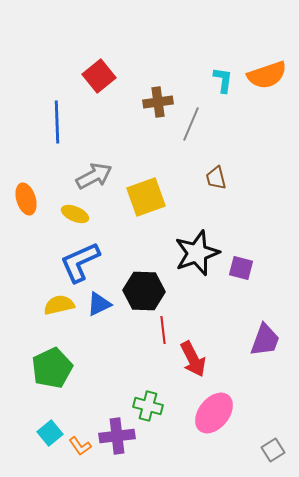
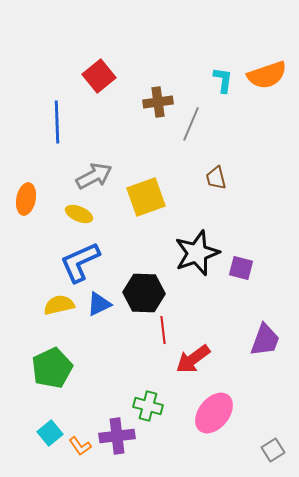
orange ellipse: rotated 28 degrees clockwise
yellow ellipse: moved 4 px right
black hexagon: moved 2 px down
red arrow: rotated 81 degrees clockwise
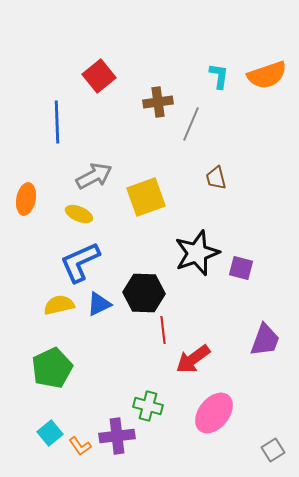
cyan L-shape: moved 4 px left, 4 px up
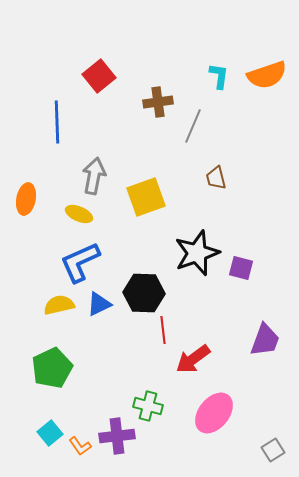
gray line: moved 2 px right, 2 px down
gray arrow: rotated 51 degrees counterclockwise
